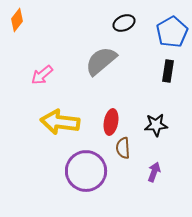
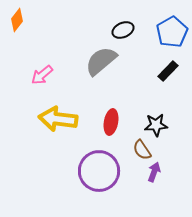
black ellipse: moved 1 px left, 7 px down
black rectangle: rotated 35 degrees clockwise
yellow arrow: moved 2 px left, 3 px up
brown semicircle: moved 19 px right, 2 px down; rotated 30 degrees counterclockwise
purple circle: moved 13 px right
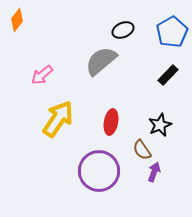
black rectangle: moved 4 px down
yellow arrow: rotated 117 degrees clockwise
black star: moved 4 px right; rotated 20 degrees counterclockwise
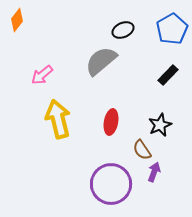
blue pentagon: moved 3 px up
yellow arrow: rotated 48 degrees counterclockwise
purple circle: moved 12 px right, 13 px down
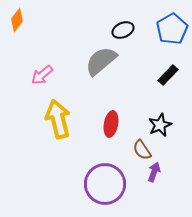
red ellipse: moved 2 px down
purple circle: moved 6 px left
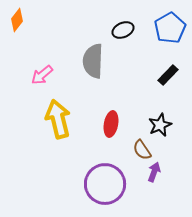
blue pentagon: moved 2 px left, 1 px up
gray semicircle: moved 8 px left; rotated 48 degrees counterclockwise
